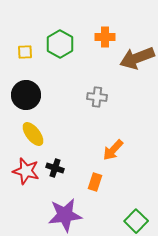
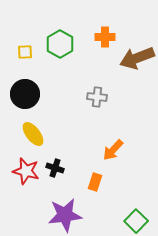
black circle: moved 1 px left, 1 px up
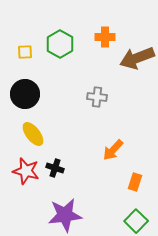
orange rectangle: moved 40 px right
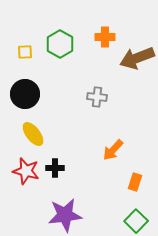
black cross: rotated 18 degrees counterclockwise
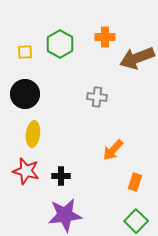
yellow ellipse: rotated 45 degrees clockwise
black cross: moved 6 px right, 8 px down
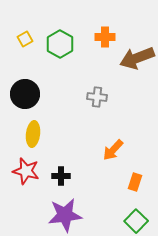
yellow square: moved 13 px up; rotated 28 degrees counterclockwise
